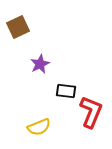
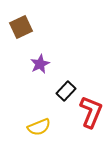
brown square: moved 3 px right
black rectangle: rotated 54 degrees counterclockwise
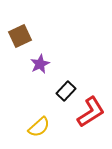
brown square: moved 1 px left, 9 px down
red L-shape: rotated 36 degrees clockwise
yellow semicircle: rotated 20 degrees counterclockwise
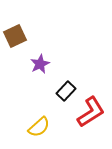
brown square: moved 5 px left
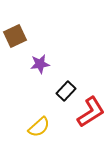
purple star: rotated 18 degrees clockwise
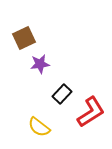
brown square: moved 9 px right, 2 px down
black rectangle: moved 4 px left, 3 px down
yellow semicircle: rotated 80 degrees clockwise
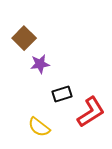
brown square: rotated 20 degrees counterclockwise
black rectangle: rotated 30 degrees clockwise
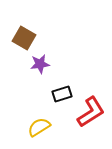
brown square: rotated 15 degrees counterclockwise
yellow semicircle: rotated 110 degrees clockwise
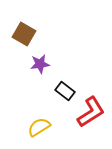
brown square: moved 4 px up
black rectangle: moved 3 px right, 3 px up; rotated 54 degrees clockwise
